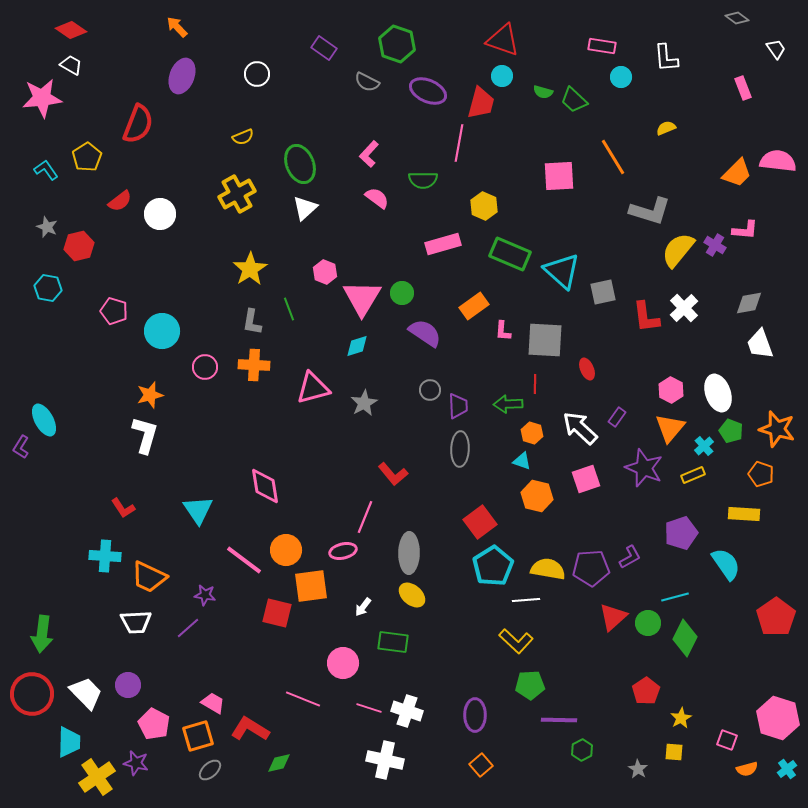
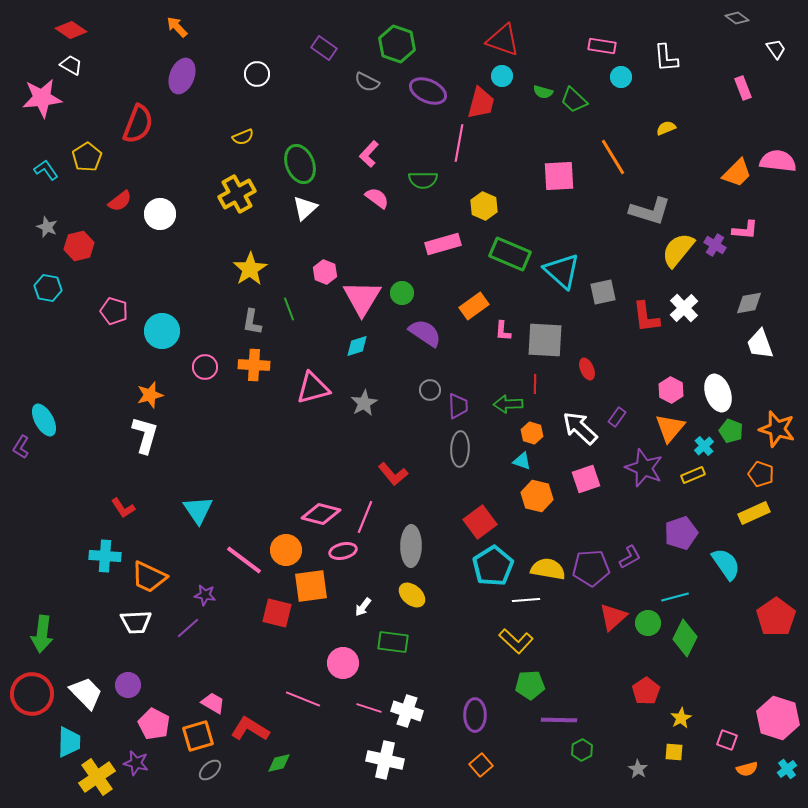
pink diamond at (265, 486): moved 56 px right, 28 px down; rotated 66 degrees counterclockwise
yellow rectangle at (744, 514): moved 10 px right, 1 px up; rotated 28 degrees counterclockwise
gray ellipse at (409, 553): moved 2 px right, 7 px up
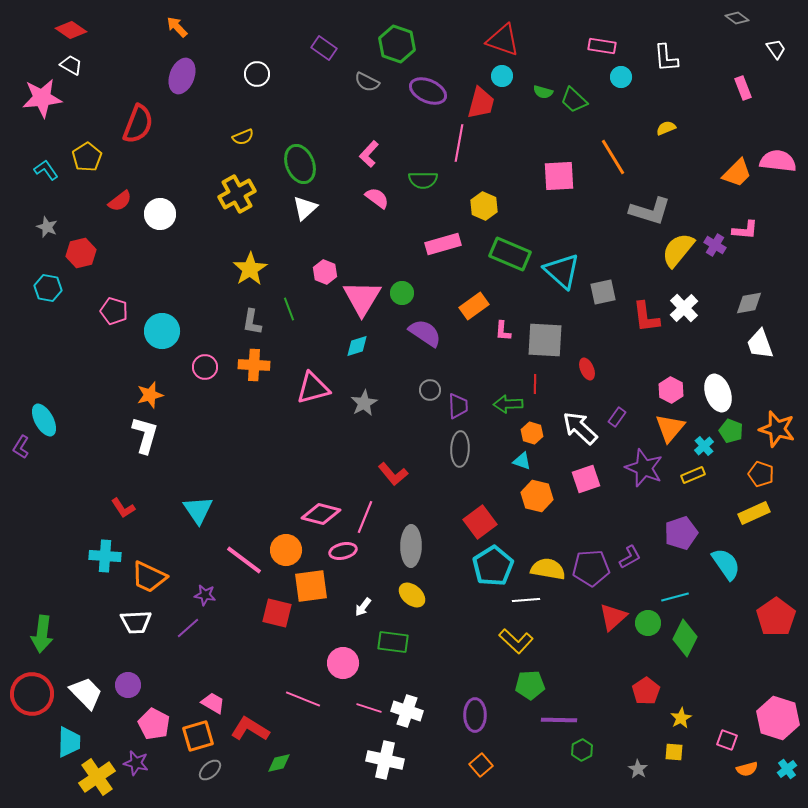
red hexagon at (79, 246): moved 2 px right, 7 px down
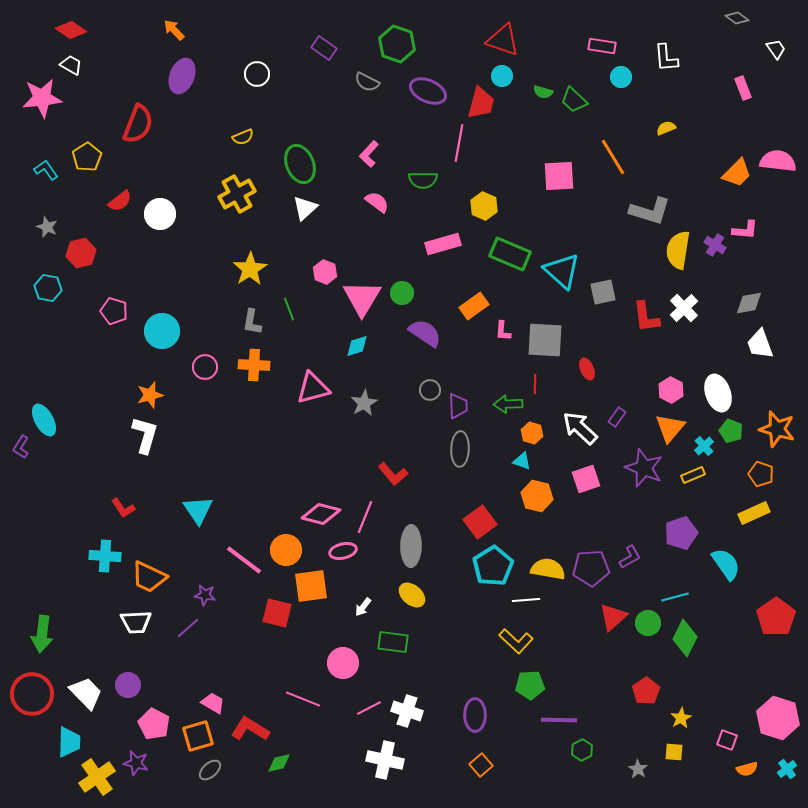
orange arrow at (177, 27): moved 3 px left, 3 px down
pink semicircle at (377, 198): moved 4 px down
yellow semicircle at (678, 250): rotated 30 degrees counterclockwise
pink line at (369, 708): rotated 45 degrees counterclockwise
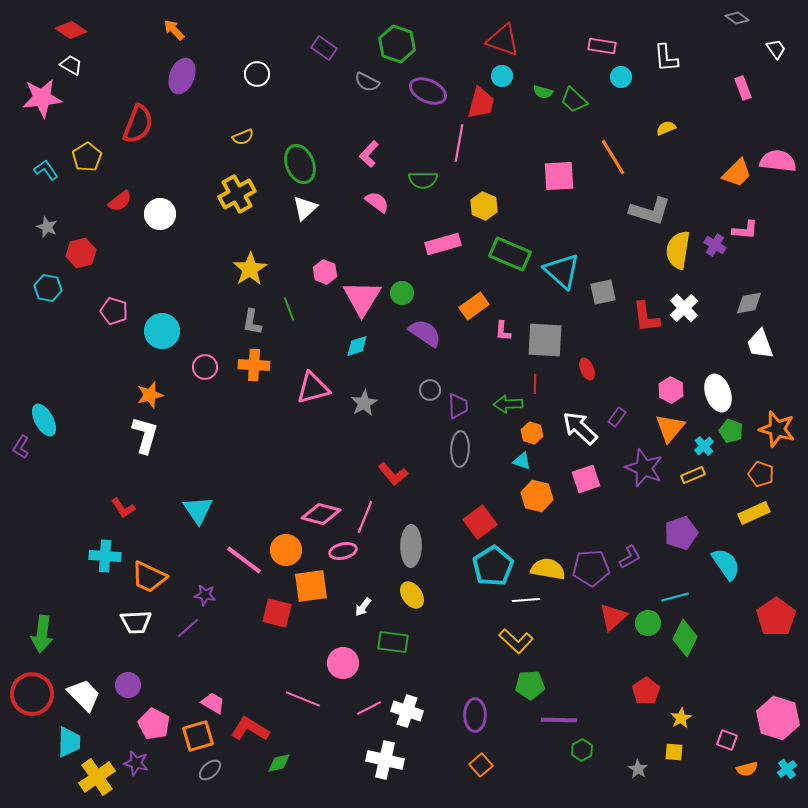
yellow ellipse at (412, 595): rotated 16 degrees clockwise
white trapezoid at (86, 693): moved 2 px left, 2 px down
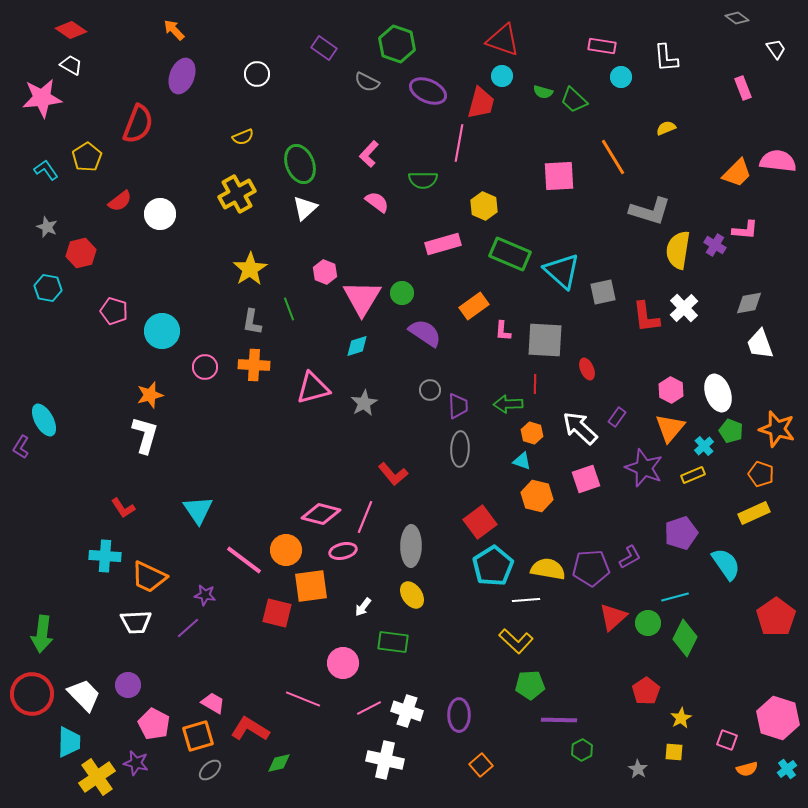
purple ellipse at (475, 715): moved 16 px left
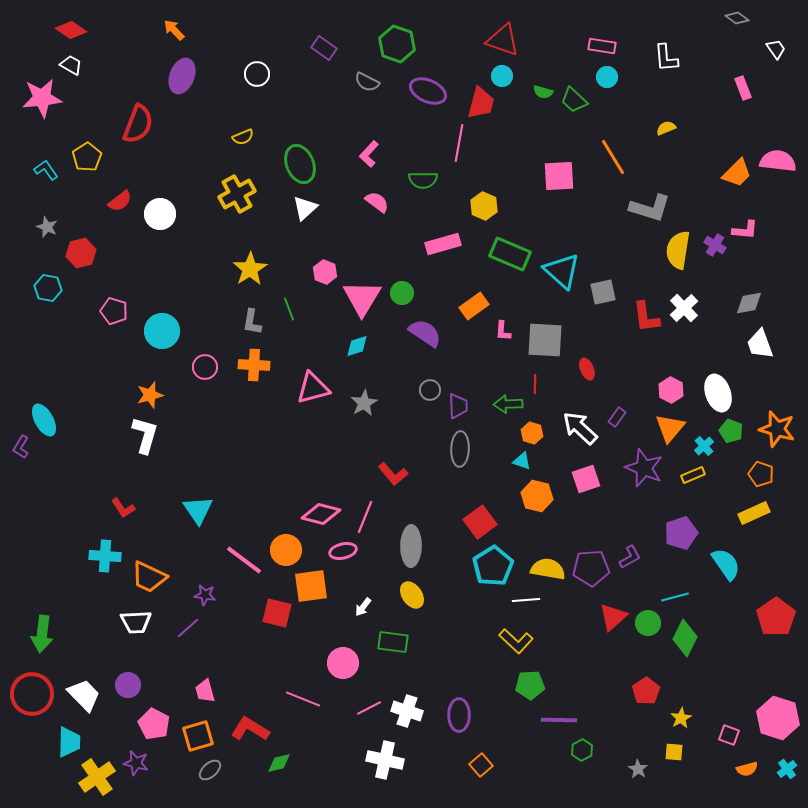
cyan circle at (621, 77): moved 14 px left
gray L-shape at (650, 211): moved 3 px up
pink trapezoid at (213, 703): moved 8 px left, 12 px up; rotated 135 degrees counterclockwise
pink square at (727, 740): moved 2 px right, 5 px up
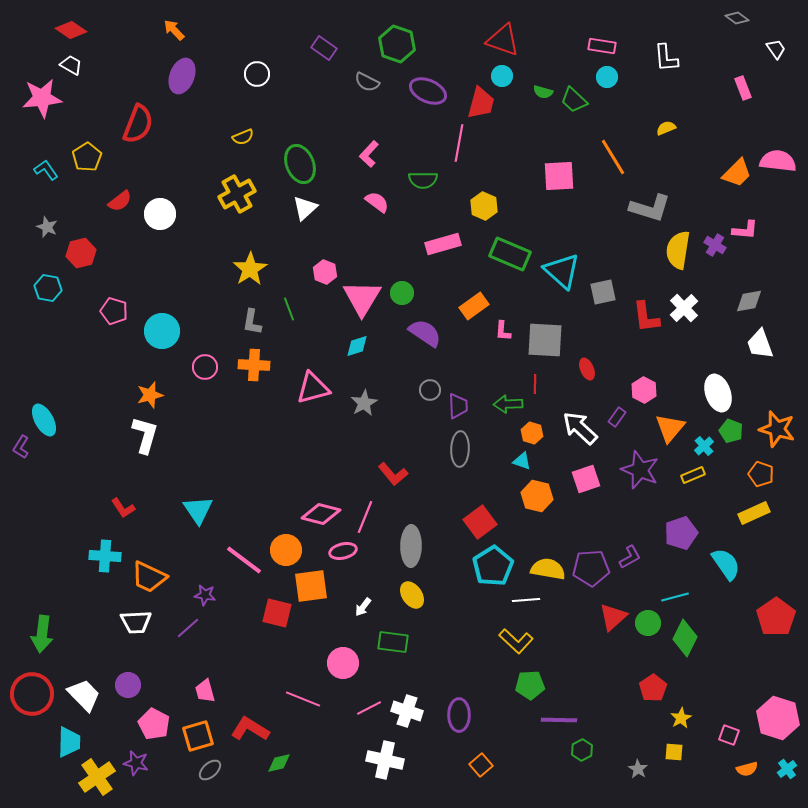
gray diamond at (749, 303): moved 2 px up
pink hexagon at (671, 390): moved 27 px left
purple star at (644, 468): moved 4 px left, 2 px down
red pentagon at (646, 691): moved 7 px right, 3 px up
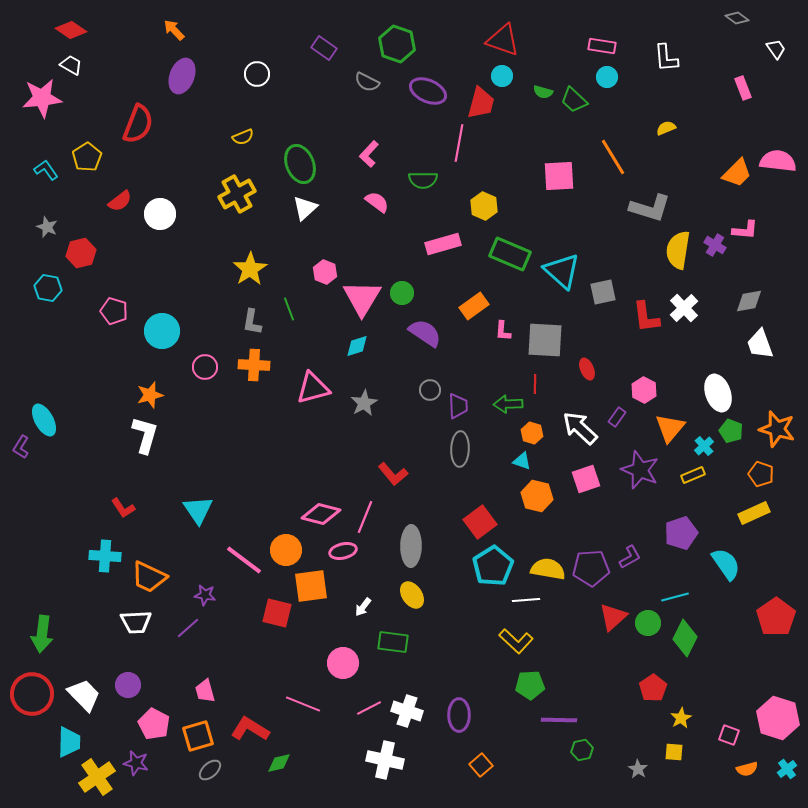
pink line at (303, 699): moved 5 px down
green hexagon at (582, 750): rotated 15 degrees clockwise
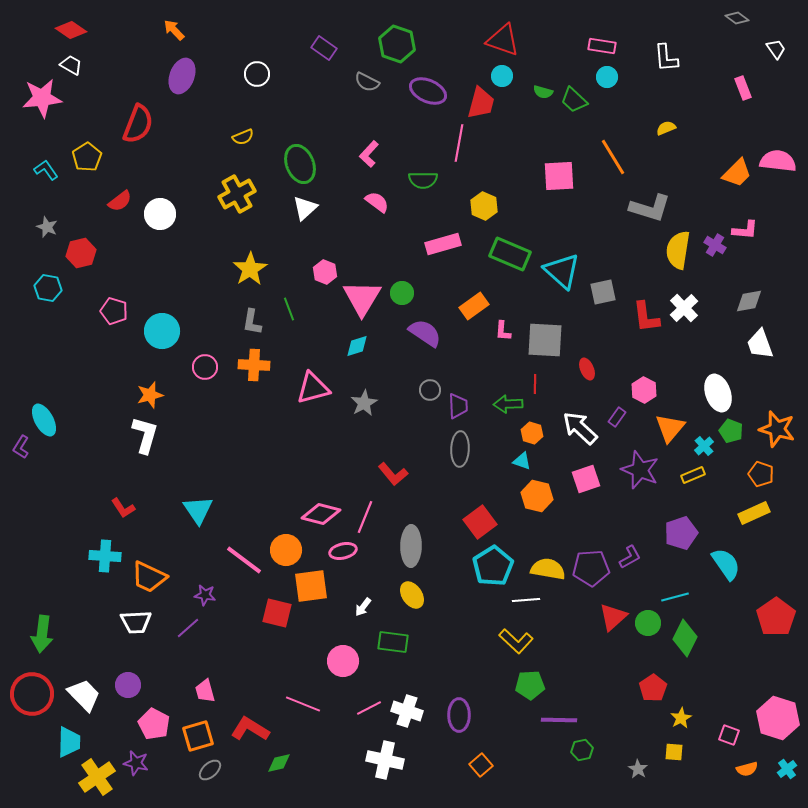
pink circle at (343, 663): moved 2 px up
